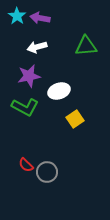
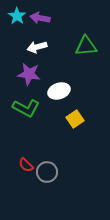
purple star: moved 2 px up; rotated 20 degrees clockwise
green L-shape: moved 1 px right, 1 px down
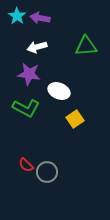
white ellipse: rotated 40 degrees clockwise
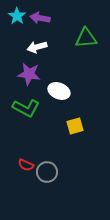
green triangle: moved 8 px up
yellow square: moved 7 px down; rotated 18 degrees clockwise
red semicircle: rotated 21 degrees counterclockwise
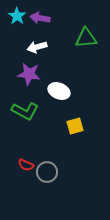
green L-shape: moved 1 px left, 3 px down
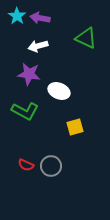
green triangle: rotated 30 degrees clockwise
white arrow: moved 1 px right, 1 px up
yellow square: moved 1 px down
gray circle: moved 4 px right, 6 px up
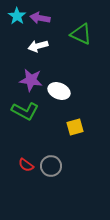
green triangle: moved 5 px left, 4 px up
purple star: moved 2 px right, 6 px down
red semicircle: rotated 14 degrees clockwise
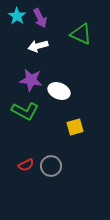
purple arrow: rotated 126 degrees counterclockwise
red semicircle: rotated 63 degrees counterclockwise
